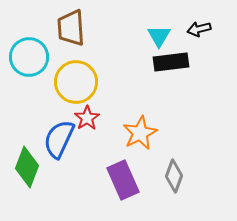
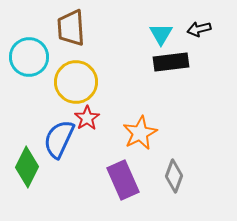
cyan triangle: moved 2 px right, 2 px up
green diamond: rotated 6 degrees clockwise
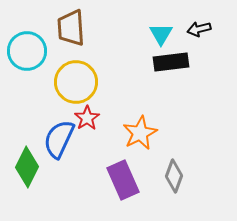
cyan circle: moved 2 px left, 6 px up
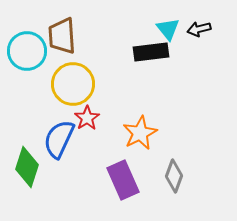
brown trapezoid: moved 9 px left, 8 px down
cyan triangle: moved 7 px right, 5 px up; rotated 10 degrees counterclockwise
black rectangle: moved 20 px left, 10 px up
yellow circle: moved 3 px left, 2 px down
green diamond: rotated 9 degrees counterclockwise
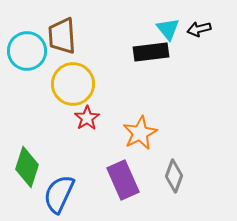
blue semicircle: moved 55 px down
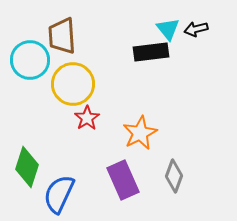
black arrow: moved 3 px left
cyan circle: moved 3 px right, 9 px down
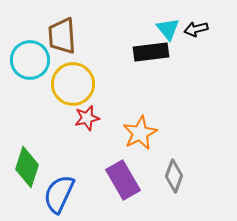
red star: rotated 20 degrees clockwise
purple rectangle: rotated 6 degrees counterclockwise
